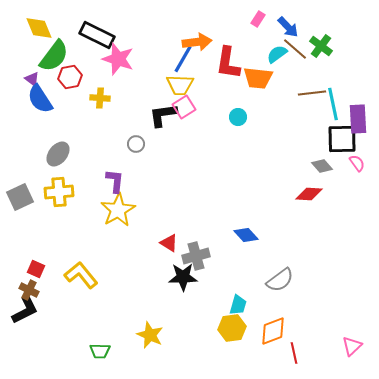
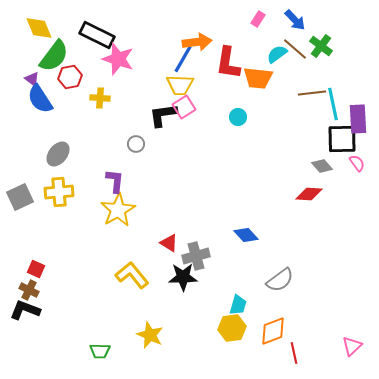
blue arrow at (288, 27): moved 7 px right, 7 px up
yellow L-shape at (81, 275): moved 51 px right
black L-shape at (25, 310): rotated 132 degrees counterclockwise
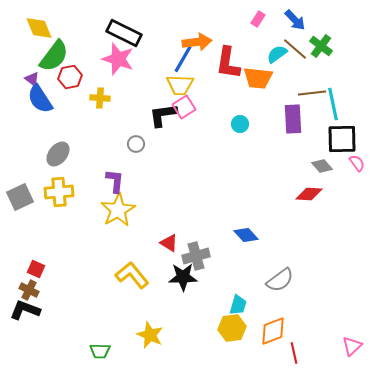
black rectangle at (97, 35): moved 27 px right, 2 px up
cyan circle at (238, 117): moved 2 px right, 7 px down
purple rectangle at (358, 119): moved 65 px left
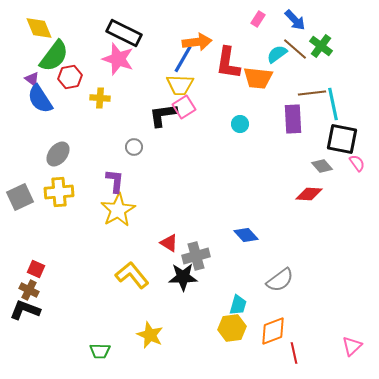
black square at (342, 139): rotated 12 degrees clockwise
gray circle at (136, 144): moved 2 px left, 3 px down
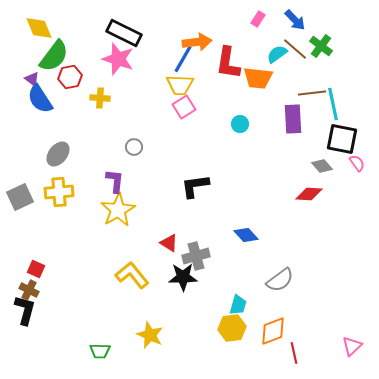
black L-shape at (163, 115): moved 32 px right, 71 px down
black L-shape at (25, 310): rotated 84 degrees clockwise
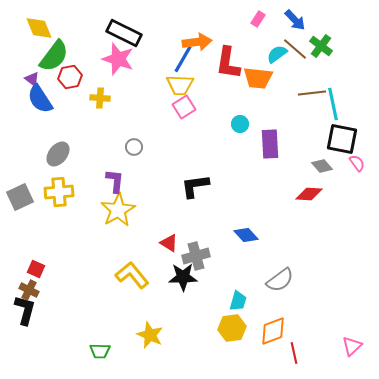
purple rectangle at (293, 119): moved 23 px left, 25 px down
cyan trapezoid at (238, 305): moved 4 px up
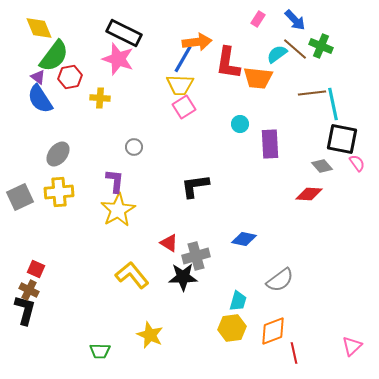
green cross at (321, 46): rotated 15 degrees counterclockwise
purple triangle at (32, 79): moved 6 px right, 2 px up
blue diamond at (246, 235): moved 2 px left, 4 px down; rotated 35 degrees counterclockwise
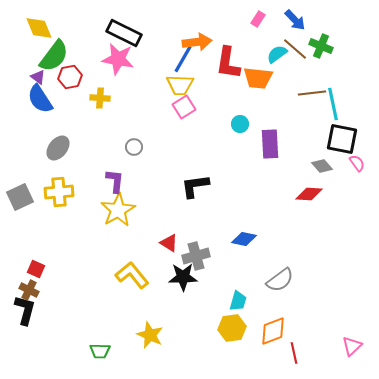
pink star at (118, 59): rotated 8 degrees counterclockwise
gray ellipse at (58, 154): moved 6 px up
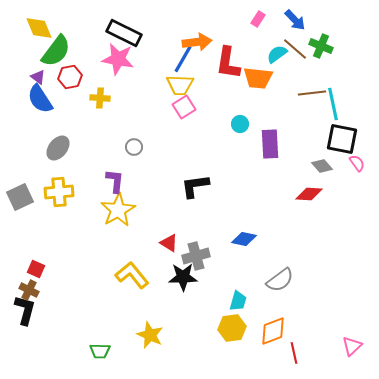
green semicircle at (54, 56): moved 2 px right, 5 px up
